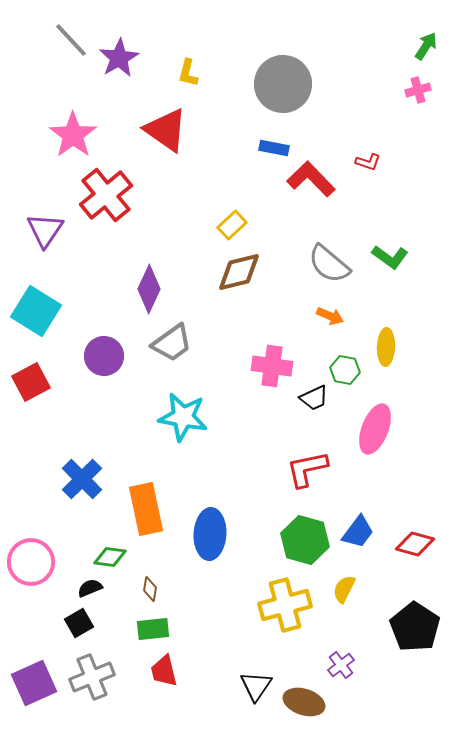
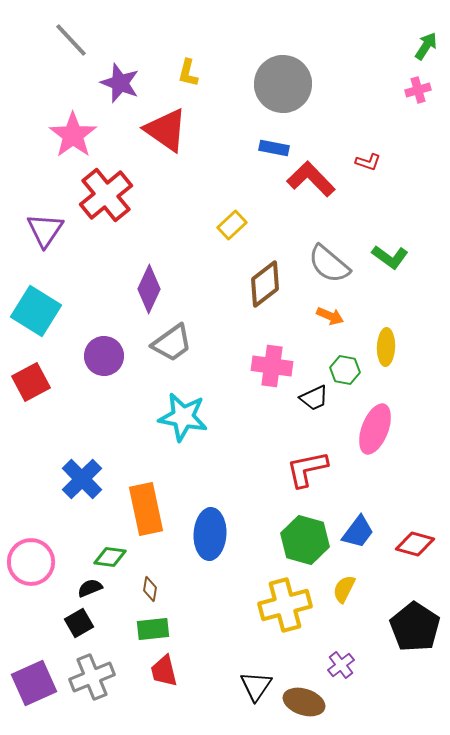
purple star at (119, 58): moved 1 px right, 25 px down; rotated 21 degrees counterclockwise
brown diamond at (239, 272): moved 26 px right, 12 px down; rotated 24 degrees counterclockwise
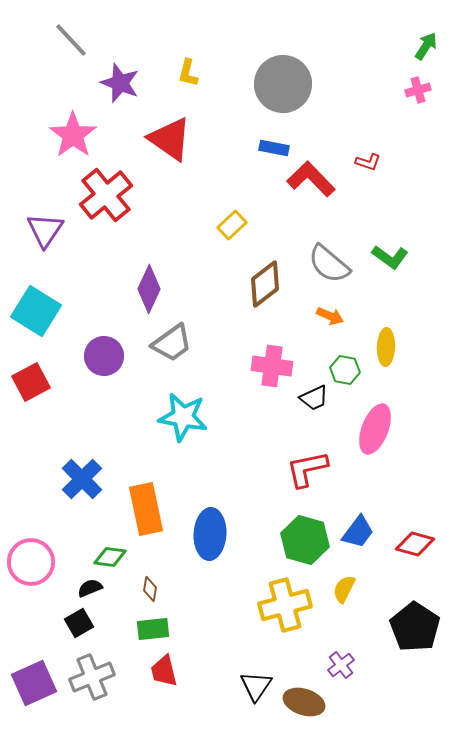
red triangle at (166, 130): moved 4 px right, 9 px down
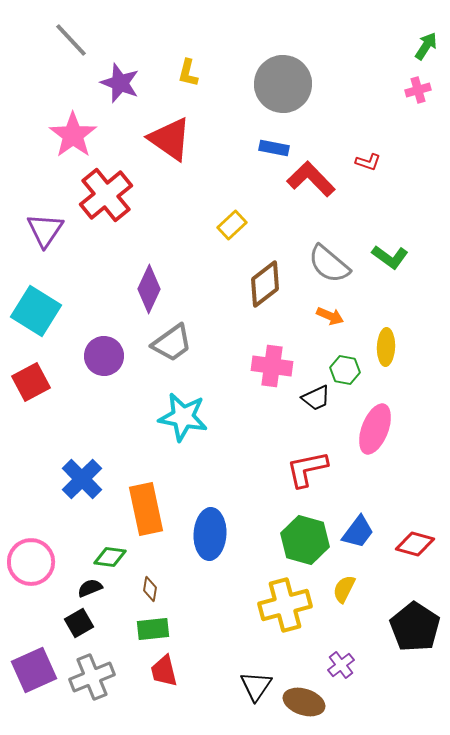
black trapezoid at (314, 398): moved 2 px right
purple square at (34, 683): moved 13 px up
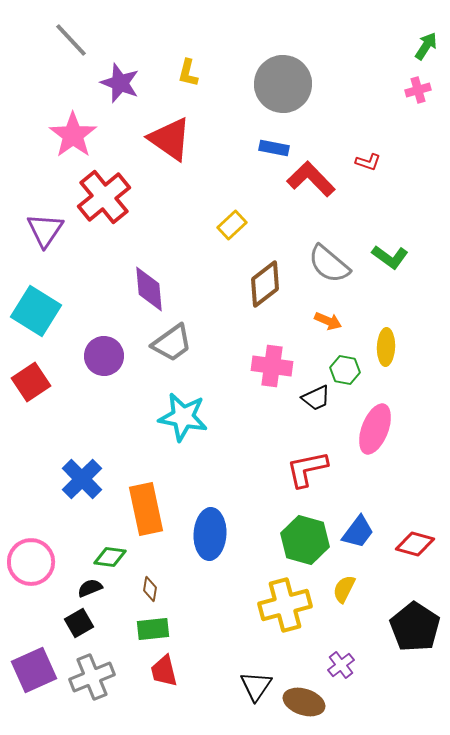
red cross at (106, 195): moved 2 px left, 2 px down
purple diamond at (149, 289): rotated 30 degrees counterclockwise
orange arrow at (330, 316): moved 2 px left, 5 px down
red square at (31, 382): rotated 6 degrees counterclockwise
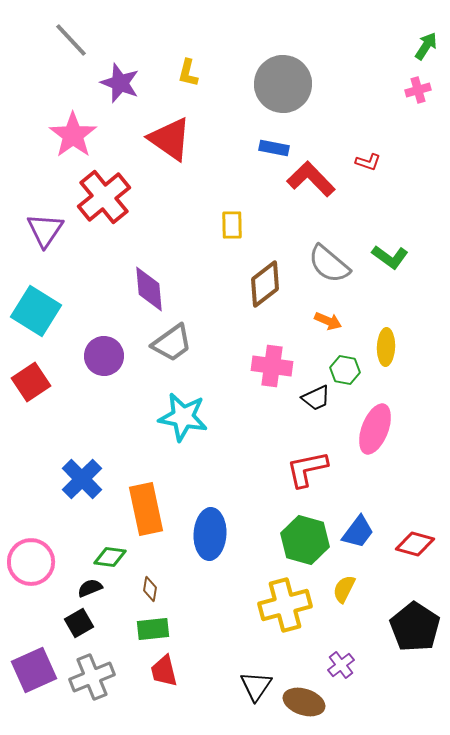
yellow rectangle at (232, 225): rotated 48 degrees counterclockwise
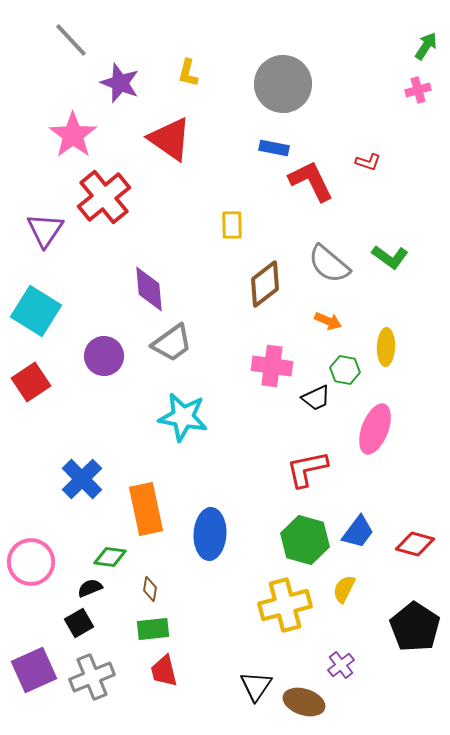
red L-shape at (311, 179): moved 2 px down; rotated 18 degrees clockwise
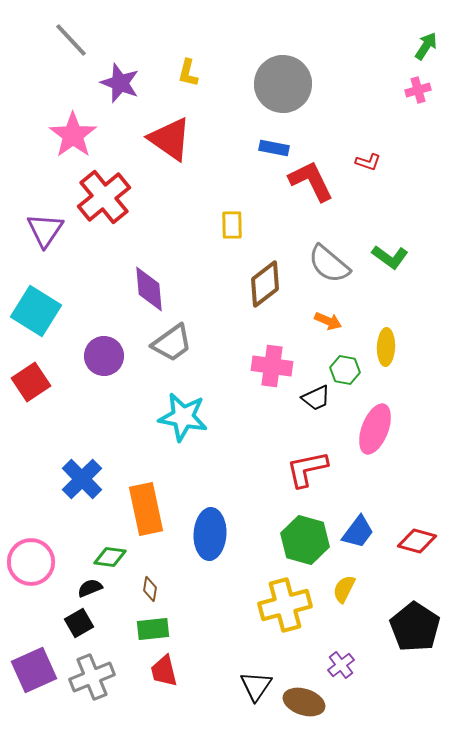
red diamond at (415, 544): moved 2 px right, 3 px up
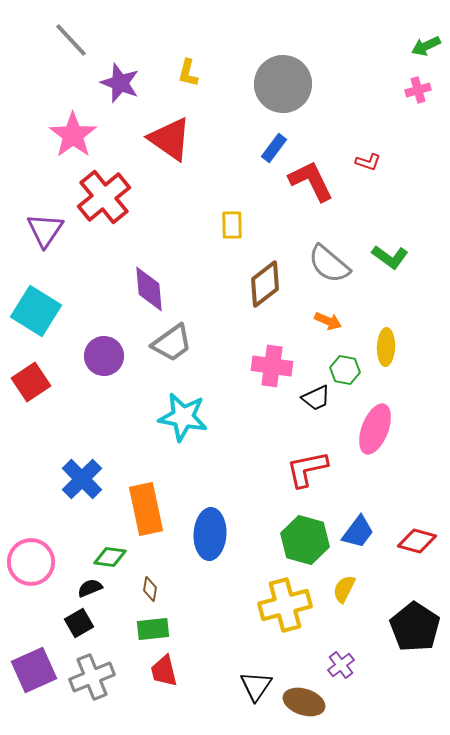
green arrow at (426, 46): rotated 148 degrees counterclockwise
blue rectangle at (274, 148): rotated 64 degrees counterclockwise
